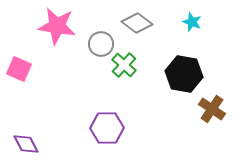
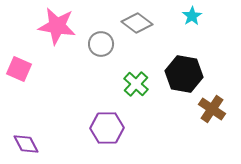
cyan star: moved 6 px up; rotated 18 degrees clockwise
green cross: moved 12 px right, 19 px down
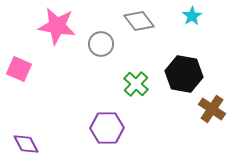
gray diamond: moved 2 px right, 2 px up; rotated 16 degrees clockwise
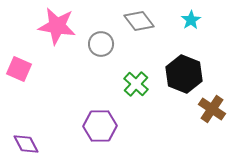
cyan star: moved 1 px left, 4 px down
black hexagon: rotated 12 degrees clockwise
purple hexagon: moved 7 px left, 2 px up
